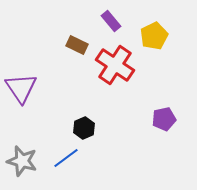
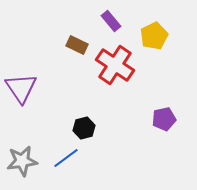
black hexagon: rotated 10 degrees clockwise
gray star: rotated 24 degrees counterclockwise
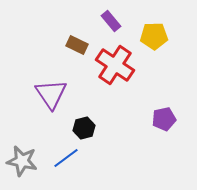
yellow pentagon: rotated 24 degrees clockwise
purple triangle: moved 30 px right, 6 px down
gray star: rotated 20 degrees clockwise
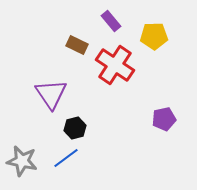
black hexagon: moved 9 px left
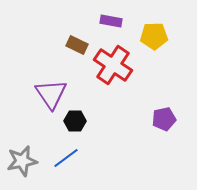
purple rectangle: rotated 40 degrees counterclockwise
red cross: moved 2 px left
black hexagon: moved 7 px up; rotated 15 degrees clockwise
gray star: rotated 24 degrees counterclockwise
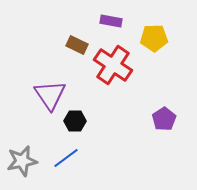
yellow pentagon: moved 2 px down
purple triangle: moved 1 px left, 1 px down
purple pentagon: rotated 20 degrees counterclockwise
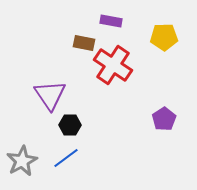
yellow pentagon: moved 10 px right, 1 px up
brown rectangle: moved 7 px right, 2 px up; rotated 15 degrees counterclockwise
black hexagon: moved 5 px left, 4 px down
gray star: rotated 16 degrees counterclockwise
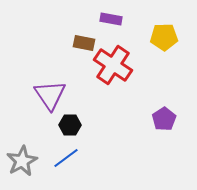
purple rectangle: moved 2 px up
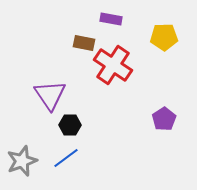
gray star: rotated 8 degrees clockwise
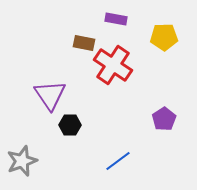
purple rectangle: moved 5 px right
blue line: moved 52 px right, 3 px down
